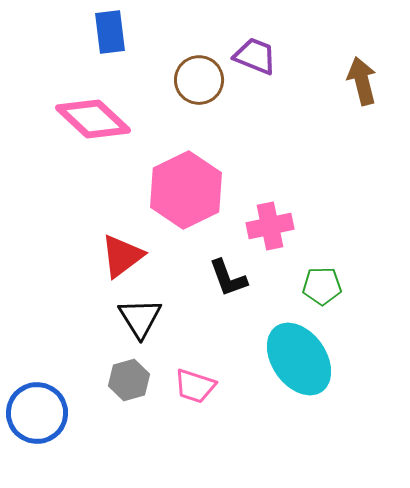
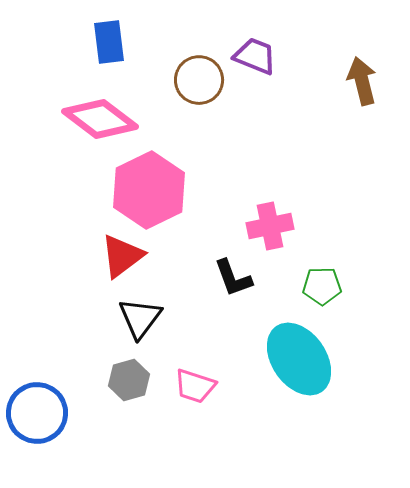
blue rectangle: moved 1 px left, 10 px down
pink diamond: moved 7 px right; rotated 6 degrees counterclockwise
pink hexagon: moved 37 px left
black L-shape: moved 5 px right
black triangle: rotated 9 degrees clockwise
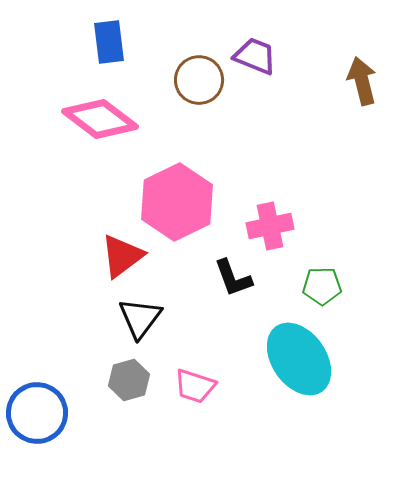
pink hexagon: moved 28 px right, 12 px down
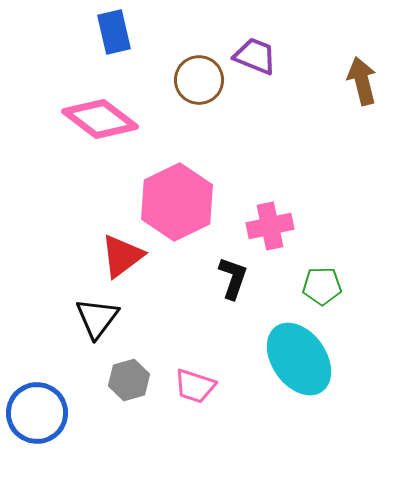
blue rectangle: moved 5 px right, 10 px up; rotated 6 degrees counterclockwise
black L-shape: rotated 141 degrees counterclockwise
black triangle: moved 43 px left
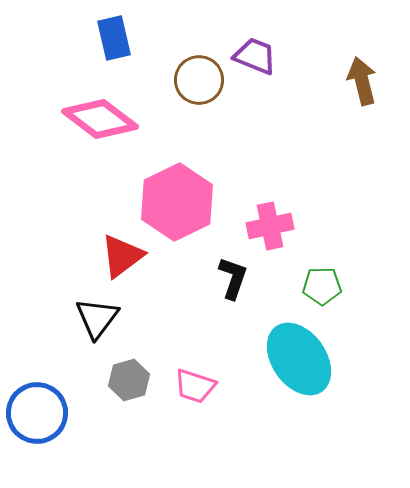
blue rectangle: moved 6 px down
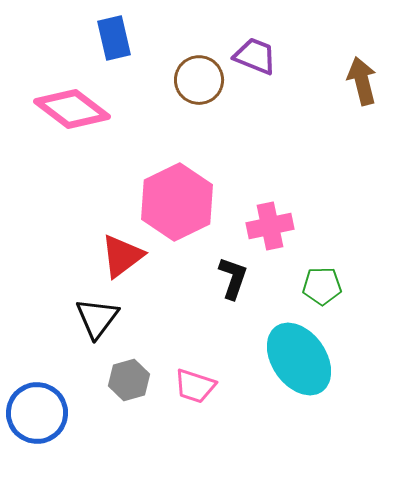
pink diamond: moved 28 px left, 10 px up
